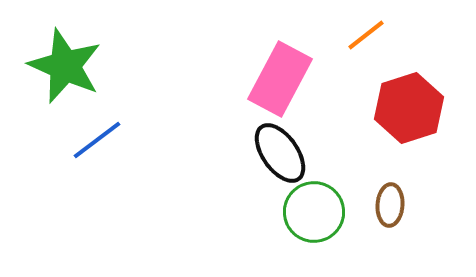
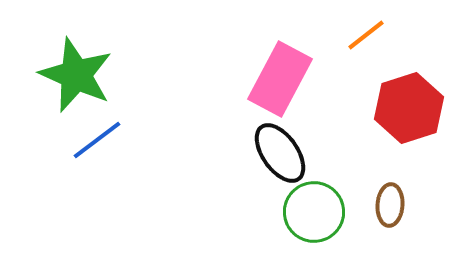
green star: moved 11 px right, 9 px down
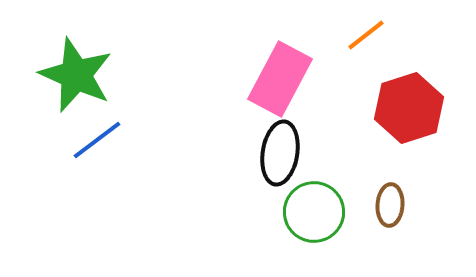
black ellipse: rotated 44 degrees clockwise
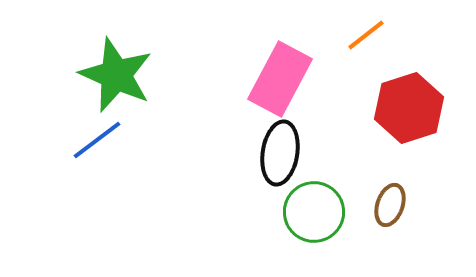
green star: moved 40 px right
brown ellipse: rotated 15 degrees clockwise
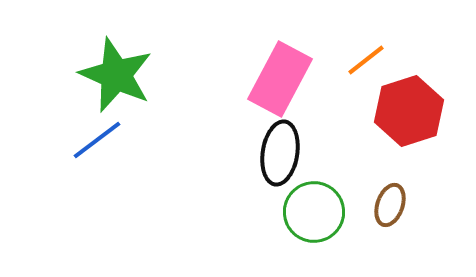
orange line: moved 25 px down
red hexagon: moved 3 px down
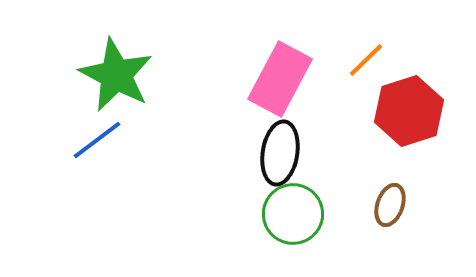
orange line: rotated 6 degrees counterclockwise
green star: rotated 4 degrees clockwise
green circle: moved 21 px left, 2 px down
